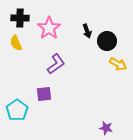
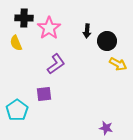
black cross: moved 4 px right
black arrow: rotated 24 degrees clockwise
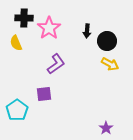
yellow arrow: moved 8 px left
purple star: rotated 24 degrees clockwise
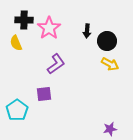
black cross: moved 2 px down
purple star: moved 4 px right, 1 px down; rotated 24 degrees clockwise
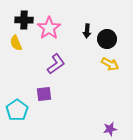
black circle: moved 2 px up
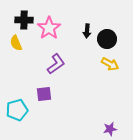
cyan pentagon: rotated 20 degrees clockwise
